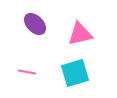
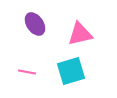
purple ellipse: rotated 10 degrees clockwise
cyan square: moved 4 px left, 2 px up
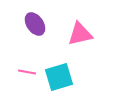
cyan square: moved 12 px left, 6 px down
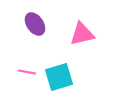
pink triangle: moved 2 px right
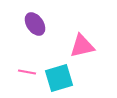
pink triangle: moved 12 px down
cyan square: moved 1 px down
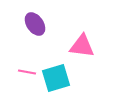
pink triangle: rotated 20 degrees clockwise
cyan square: moved 3 px left
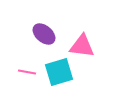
purple ellipse: moved 9 px right, 10 px down; rotated 15 degrees counterclockwise
cyan square: moved 3 px right, 6 px up
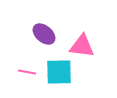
cyan square: rotated 16 degrees clockwise
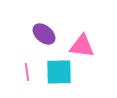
pink line: rotated 72 degrees clockwise
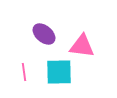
pink line: moved 3 px left
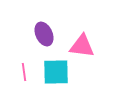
purple ellipse: rotated 25 degrees clockwise
cyan square: moved 3 px left
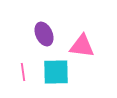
pink line: moved 1 px left
